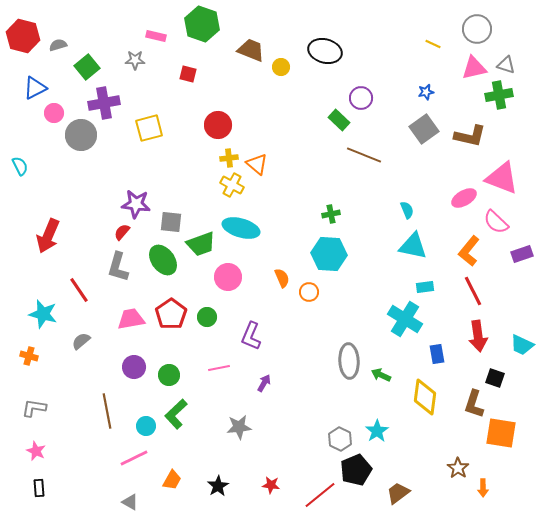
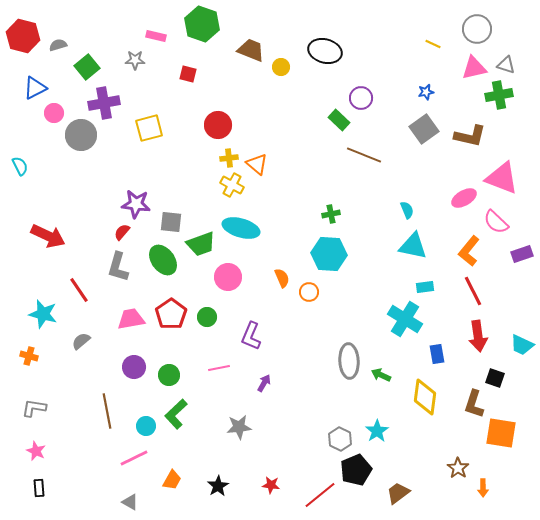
red arrow at (48, 236): rotated 88 degrees counterclockwise
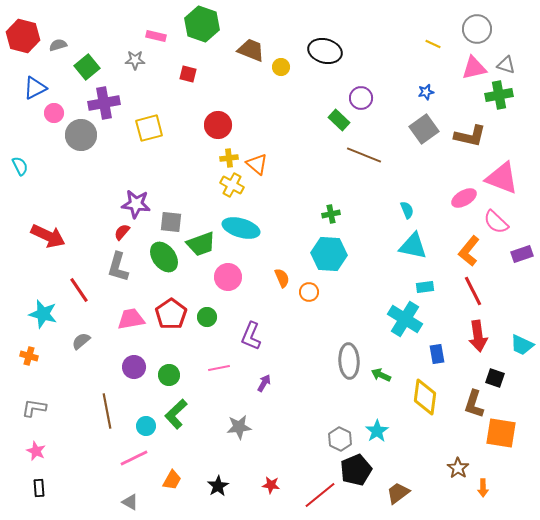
green ellipse at (163, 260): moved 1 px right, 3 px up
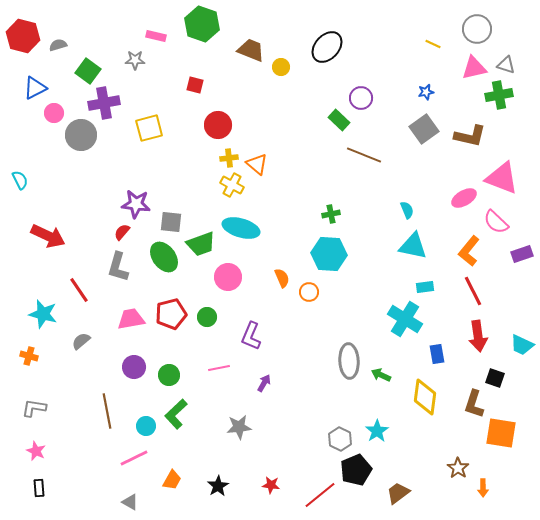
black ellipse at (325, 51): moved 2 px right, 4 px up; rotated 64 degrees counterclockwise
green square at (87, 67): moved 1 px right, 4 px down; rotated 15 degrees counterclockwise
red square at (188, 74): moved 7 px right, 11 px down
cyan semicircle at (20, 166): moved 14 px down
red pentagon at (171, 314): rotated 20 degrees clockwise
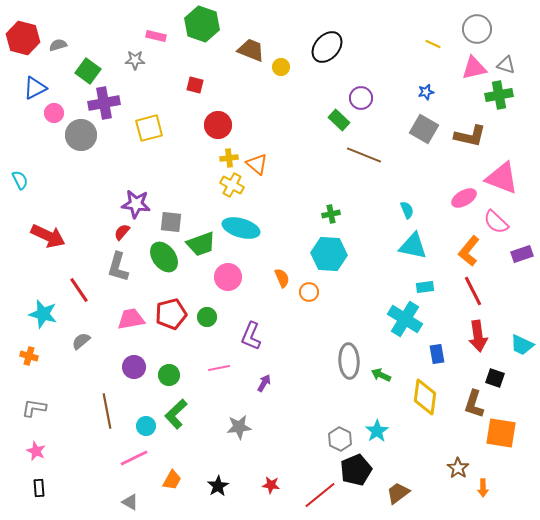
red hexagon at (23, 36): moved 2 px down
gray square at (424, 129): rotated 24 degrees counterclockwise
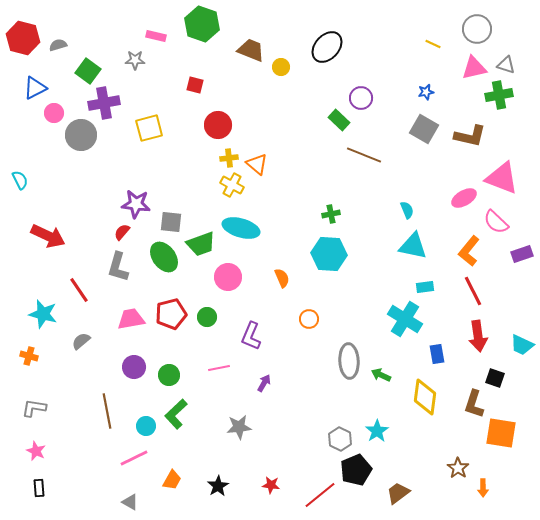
orange circle at (309, 292): moved 27 px down
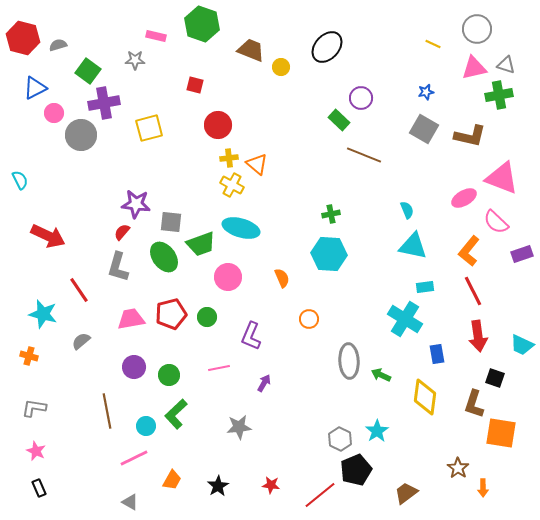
black rectangle at (39, 488): rotated 18 degrees counterclockwise
brown trapezoid at (398, 493): moved 8 px right
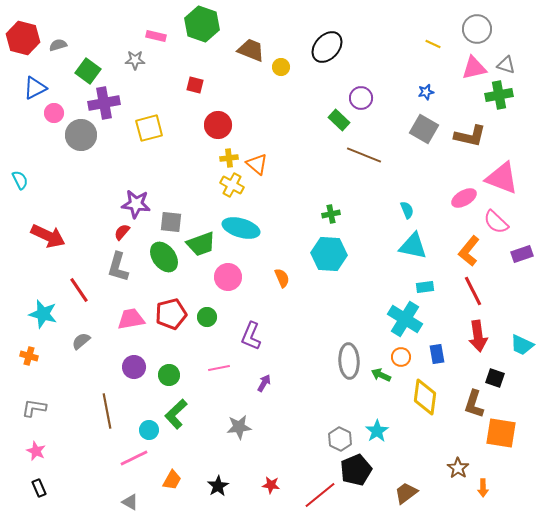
orange circle at (309, 319): moved 92 px right, 38 px down
cyan circle at (146, 426): moved 3 px right, 4 px down
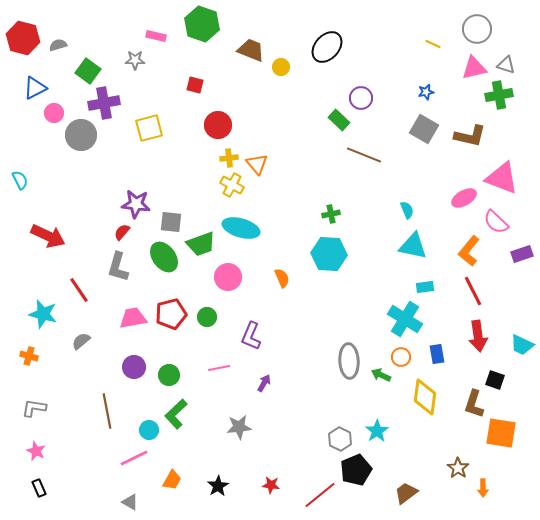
orange triangle at (257, 164): rotated 10 degrees clockwise
pink trapezoid at (131, 319): moved 2 px right, 1 px up
black square at (495, 378): moved 2 px down
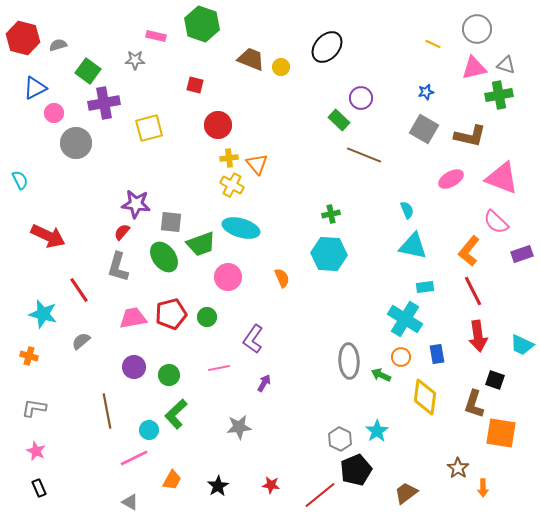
brown trapezoid at (251, 50): moved 9 px down
gray circle at (81, 135): moved 5 px left, 8 px down
pink ellipse at (464, 198): moved 13 px left, 19 px up
purple L-shape at (251, 336): moved 2 px right, 3 px down; rotated 12 degrees clockwise
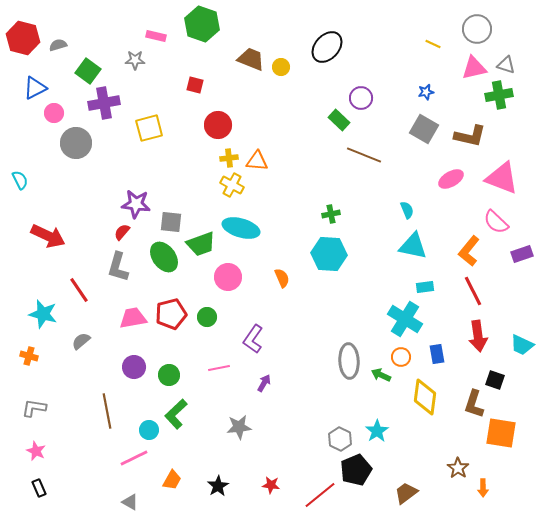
orange triangle at (257, 164): moved 3 px up; rotated 45 degrees counterclockwise
